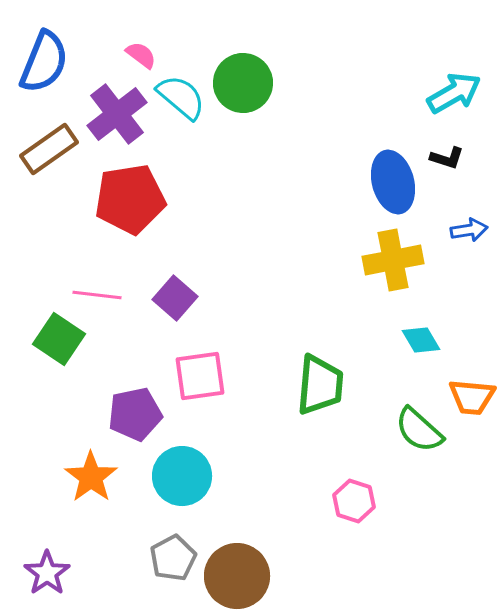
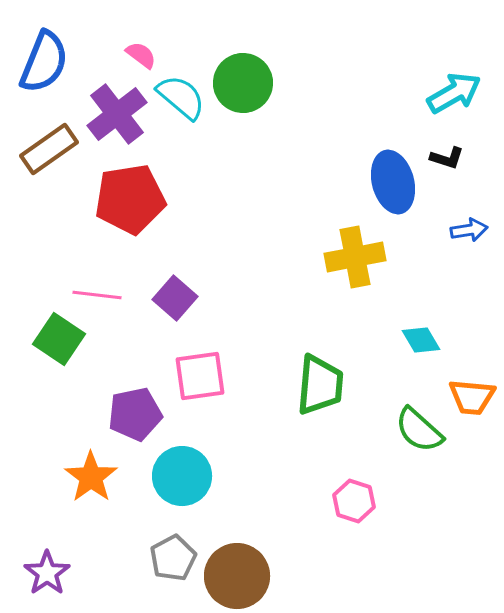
yellow cross: moved 38 px left, 3 px up
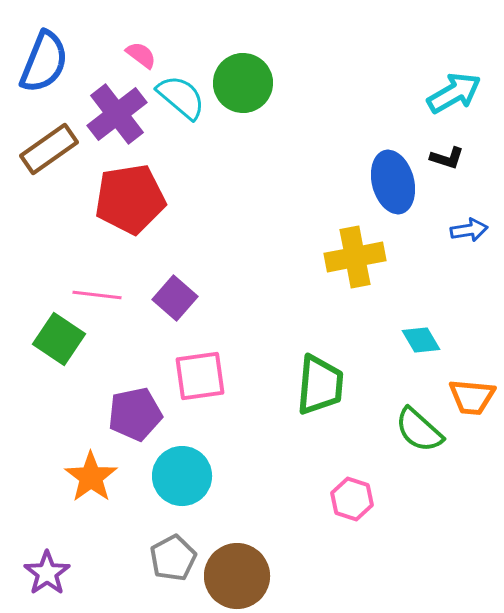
pink hexagon: moved 2 px left, 2 px up
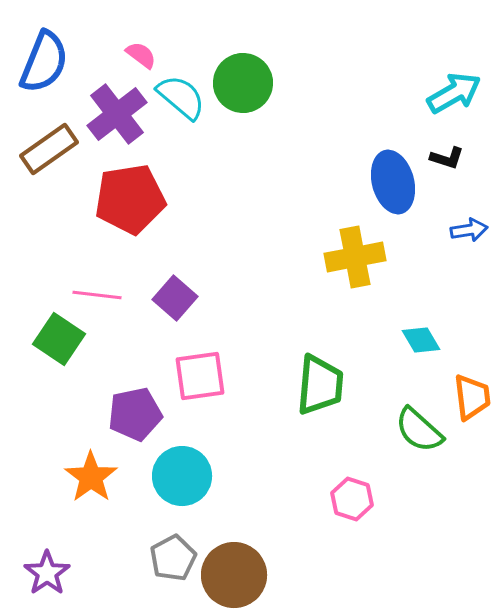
orange trapezoid: rotated 102 degrees counterclockwise
brown circle: moved 3 px left, 1 px up
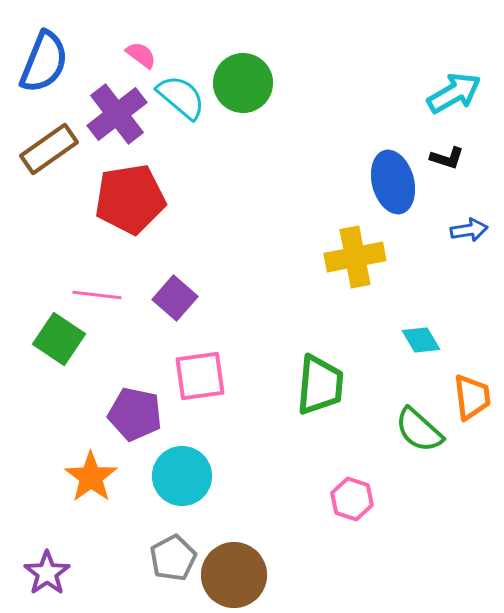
purple pentagon: rotated 24 degrees clockwise
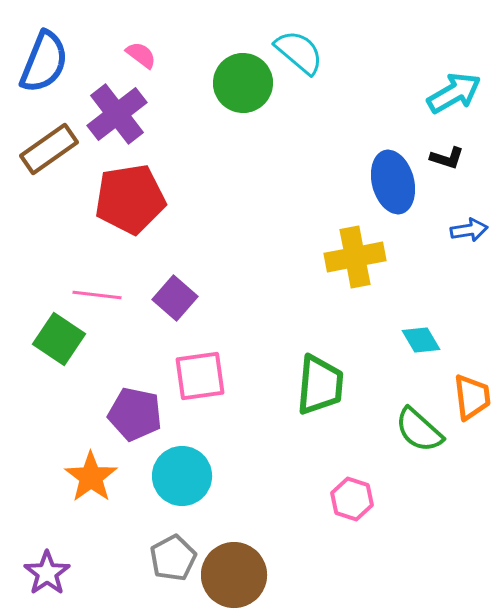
cyan semicircle: moved 118 px right, 45 px up
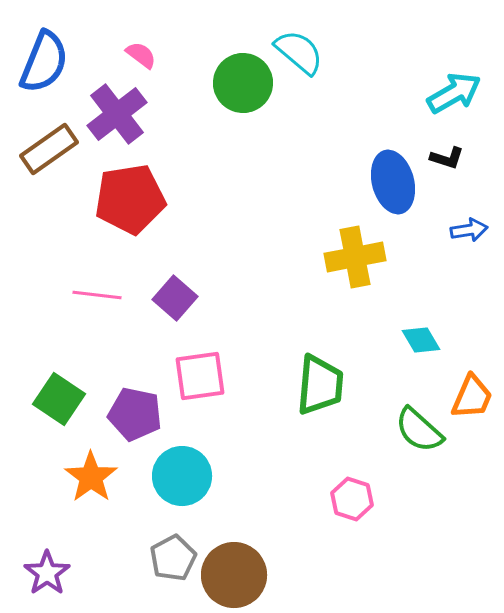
green square: moved 60 px down
orange trapezoid: rotated 30 degrees clockwise
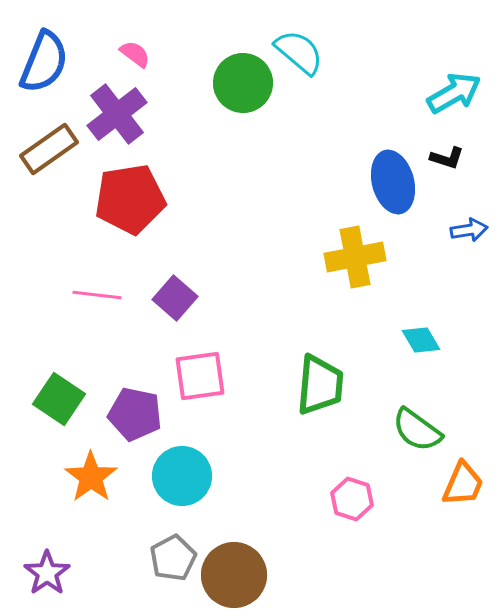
pink semicircle: moved 6 px left, 1 px up
orange trapezoid: moved 9 px left, 87 px down
green semicircle: moved 2 px left; rotated 6 degrees counterclockwise
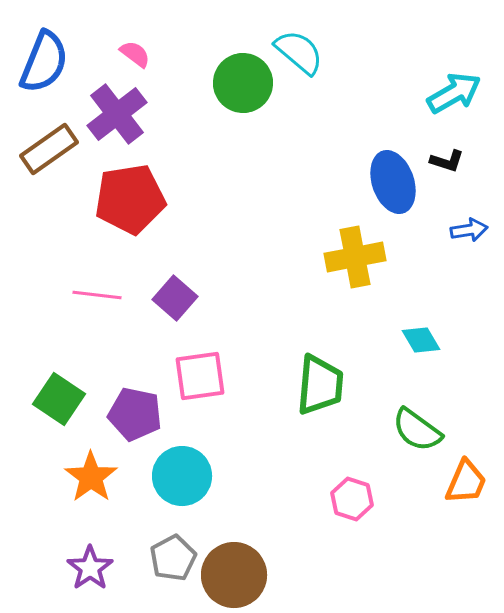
black L-shape: moved 3 px down
blue ellipse: rotated 4 degrees counterclockwise
orange trapezoid: moved 3 px right, 2 px up
purple star: moved 43 px right, 5 px up
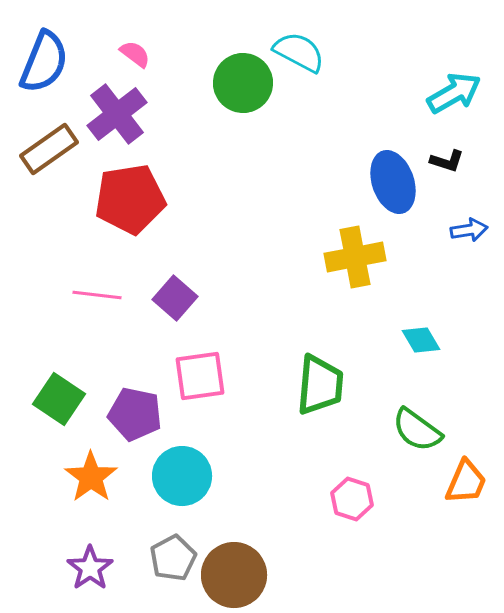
cyan semicircle: rotated 12 degrees counterclockwise
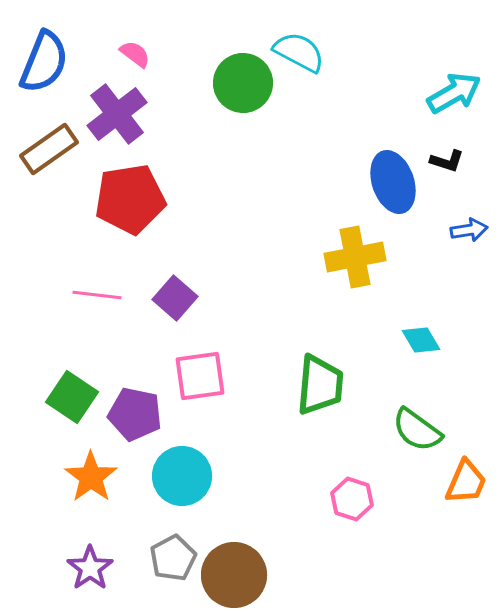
green square: moved 13 px right, 2 px up
